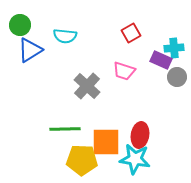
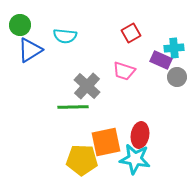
green line: moved 8 px right, 22 px up
orange square: rotated 12 degrees counterclockwise
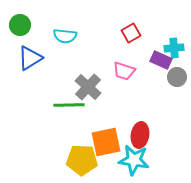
blue triangle: moved 8 px down
gray cross: moved 1 px right, 1 px down
green line: moved 4 px left, 2 px up
cyan star: moved 1 px left, 1 px down
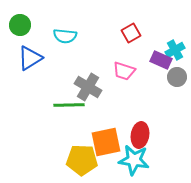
cyan cross: moved 1 px right, 2 px down; rotated 24 degrees counterclockwise
gray cross: rotated 12 degrees counterclockwise
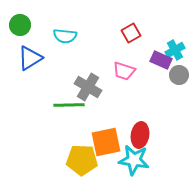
gray circle: moved 2 px right, 2 px up
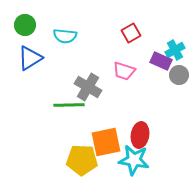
green circle: moved 5 px right
purple rectangle: moved 1 px down
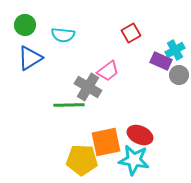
cyan semicircle: moved 2 px left, 1 px up
pink trapezoid: moved 16 px left; rotated 55 degrees counterclockwise
red ellipse: rotated 75 degrees counterclockwise
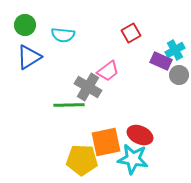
blue triangle: moved 1 px left, 1 px up
cyan star: moved 1 px left, 1 px up
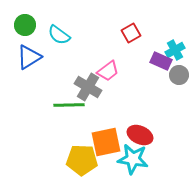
cyan semicircle: moved 4 px left; rotated 30 degrees clockwise
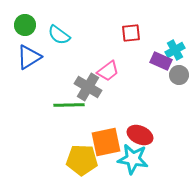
red square: rotated 24 degrees clockwise
